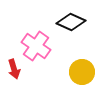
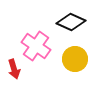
yellow circle: moved 7 px left, 13 px up
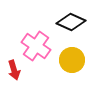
yellow circle: moved 3 px left, 1 px down
red arrow: moved 1 px down
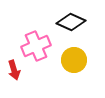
pink cross: rotated 32 degrees clockwise
yellow circle: moved 2 px right
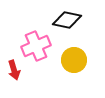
black diamond: moved 4 px left, 2 px up; rotated 12 degrees counterclockwise
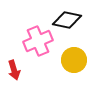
pink cross: moved 2 px right, 5 px up
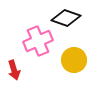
black diamond: moved 1 px left, 2 px up; rotated 8 degrees clockwise
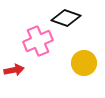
yellow circle: moved 10 px right, 3 px down
red arrow: rotated 84 degrees counterclockwise
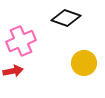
pink cross: moved 17 px left
red arrow: moved 1 px left, 1 px down
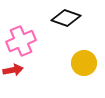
red arrow: moved 1 px up
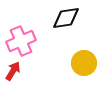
black diamond: rotated 28 degrees counterclockwise
red arrow: moved 1 px down; rotated 48 degrees counterclockwise
